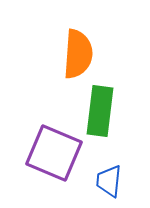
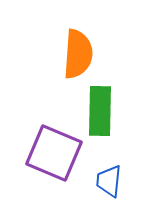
green rectangle: rotated 6 degrees counterclockwise
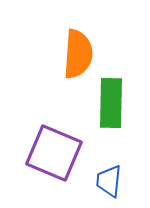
green rectangle: moved 11 px right, 8 px up
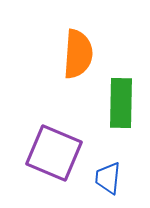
green rectangle: moved 10 px right
blue trapezoid: moved 1 px left, 3 px up
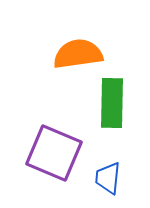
orange semicircle: rotated 102 degrees counterclockwise
green rectangle: moved 9 px left
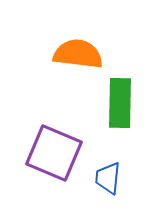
orange semicircle: rotated 15 degrees clockwise
green rectangle: moved 8 px right
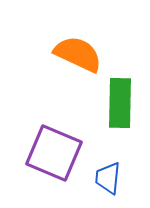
orange semicircle: rotated 18 degrees clockwise
